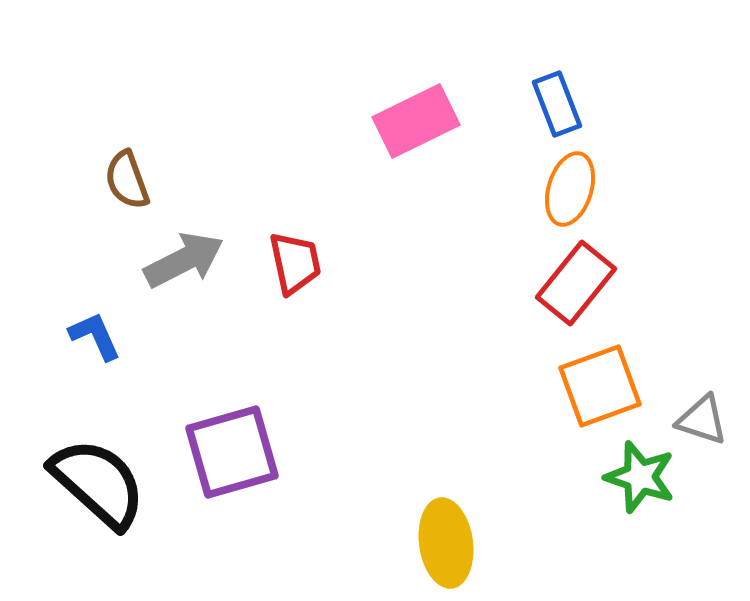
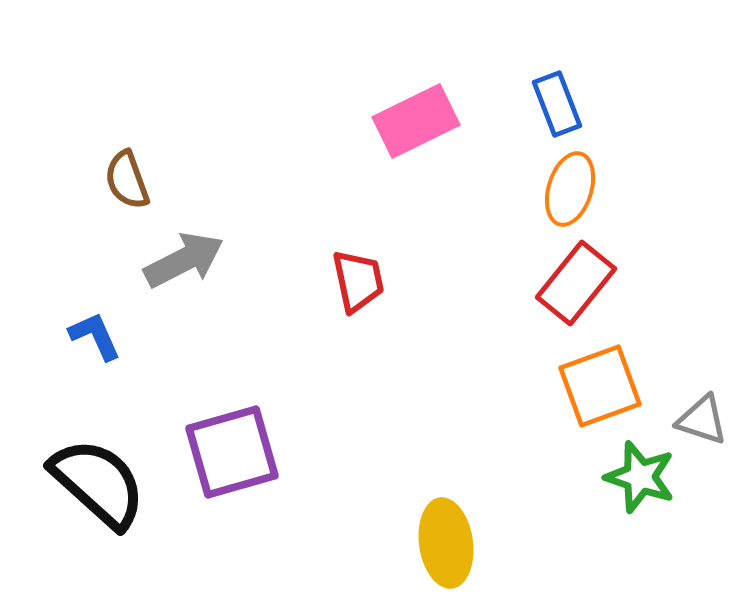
red trapezoid: moved 63 px right, 18 px down
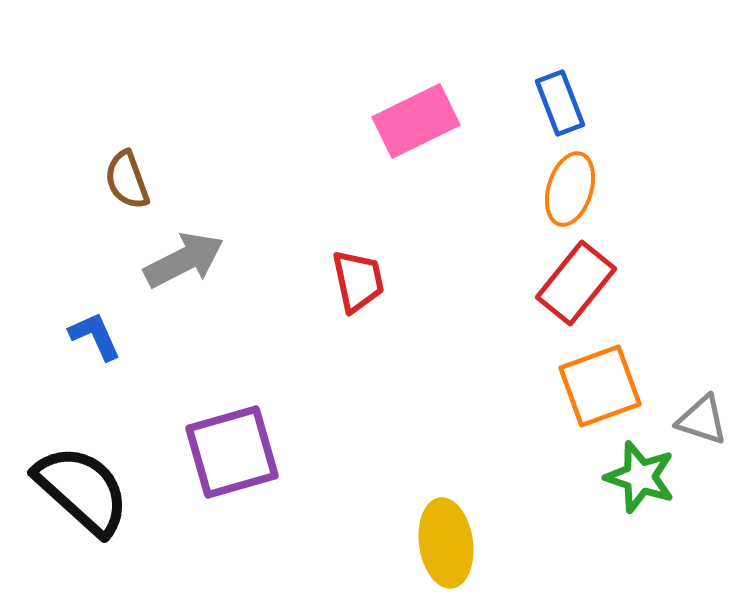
blue rectangle: moved 3 px right, 1 px up
black semicircle: moved 16 px left, 7 px down
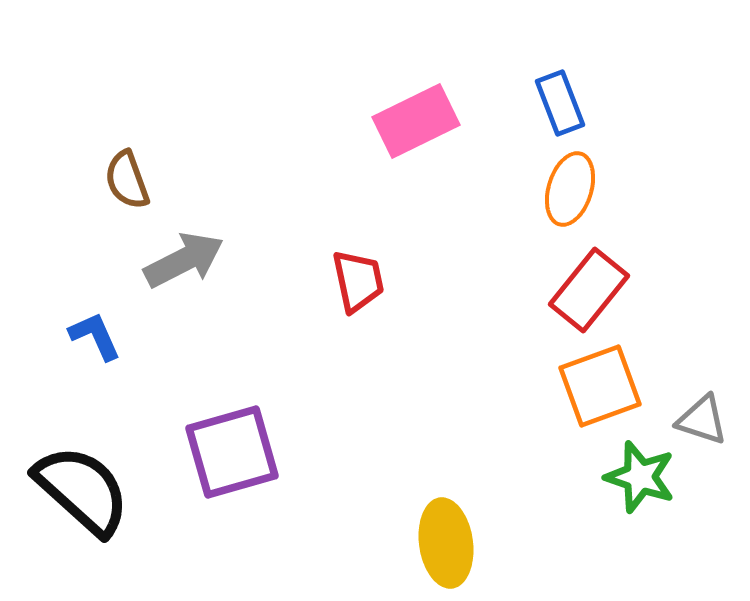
red rectangle: moved 13 px right, 7 px down
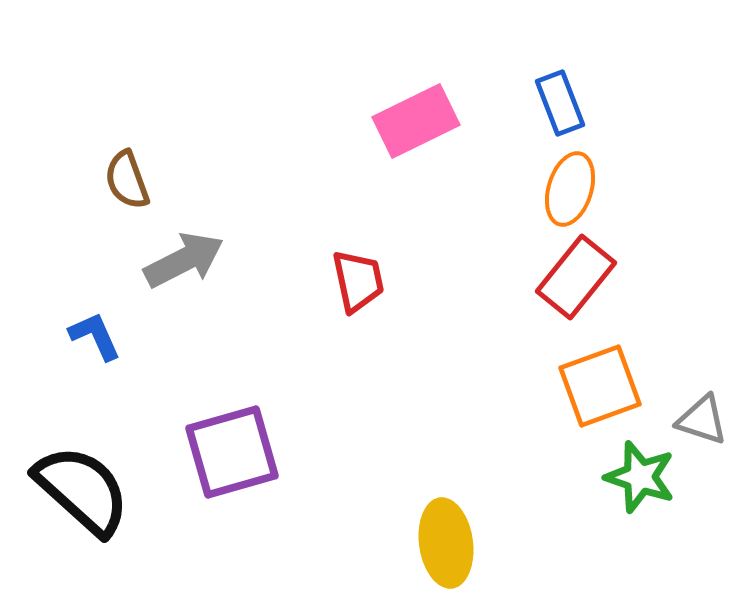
red rectangle: moved 13 px left, 13 px up
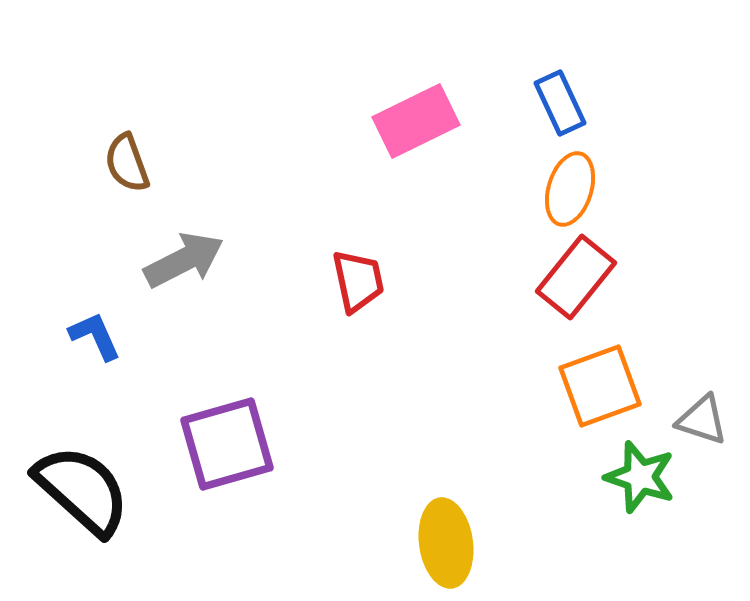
blue rectangle: rotated 4 degrees counterclockwise
brown semicircle: moved 17 px up
purple square: moved 5 px left, 8 px up
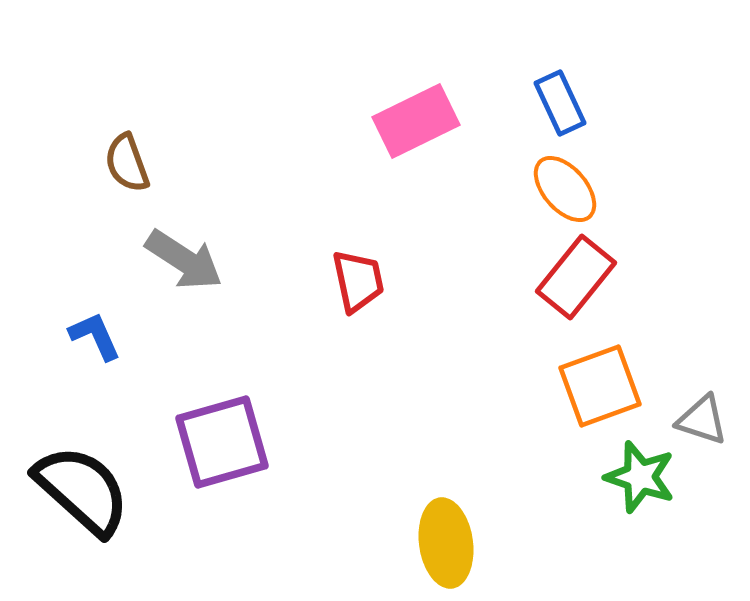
orange ellipse: moved 5 px left; rotated 58 degrees counterclockwise
gray arrow: rotated 60 degrees clockwise
purple square: moved 5 px left, 2 px up
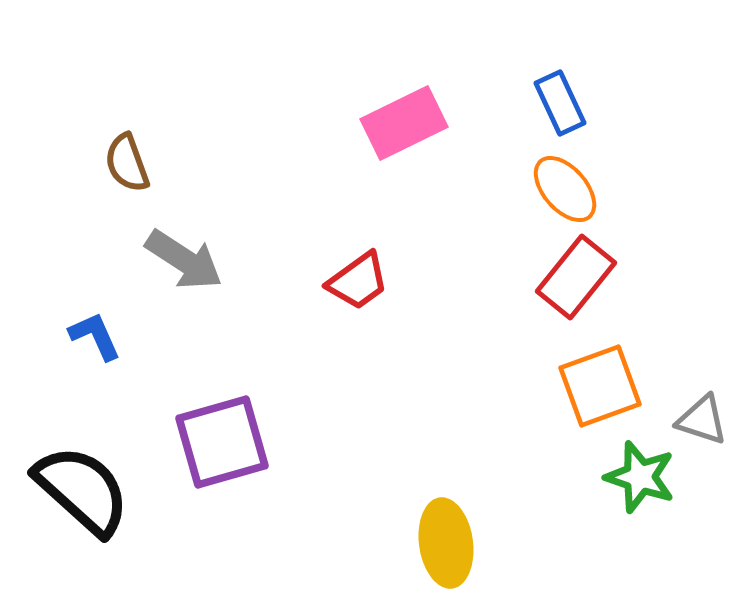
pink rectangle: moved 12 px left, 2 px down
red trapezoid: rotated 66 degrees clockwise
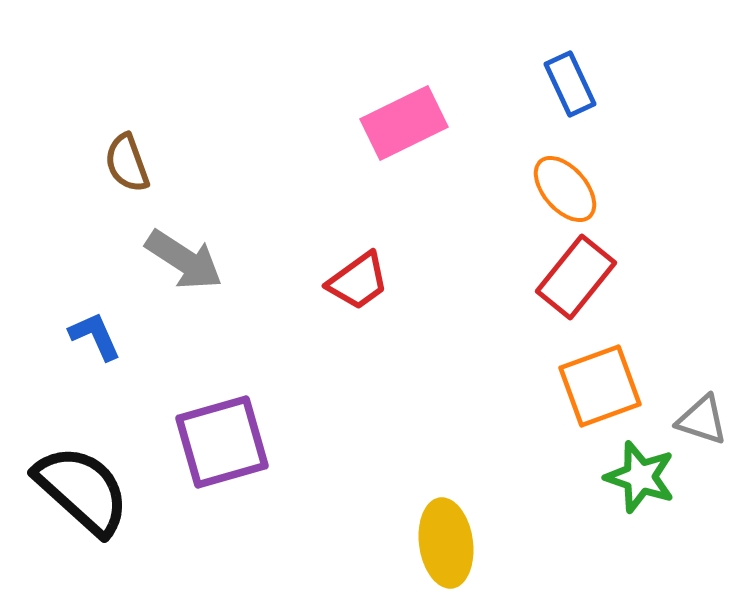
blue rectangle: moved 10 px right, 19 px up
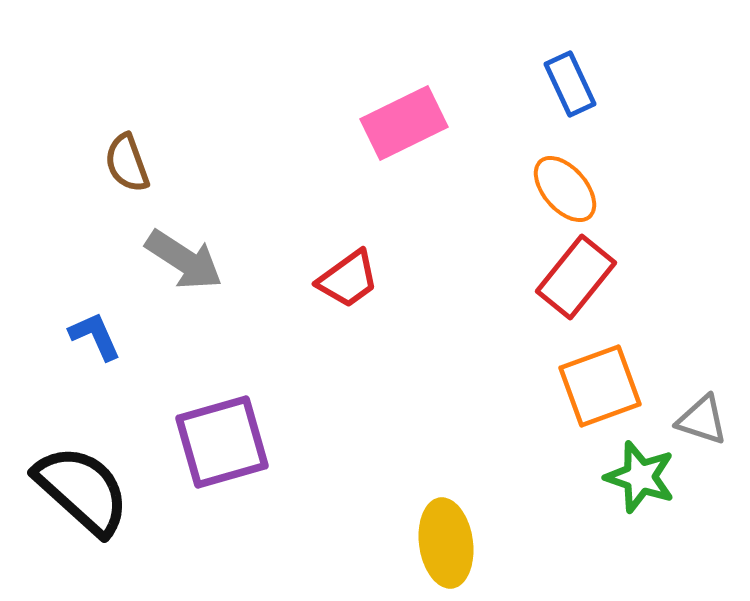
red trapezoid: moved 10 px left, 2 px up
